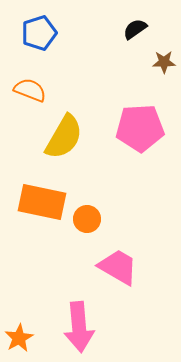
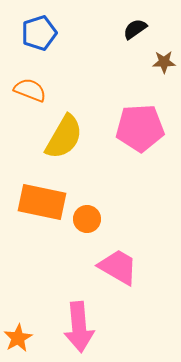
orange star: moved 1 px left
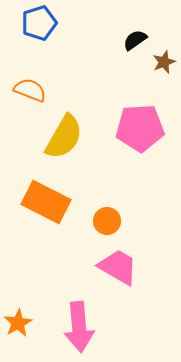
black semicircle: moved 11 px down
blue pentagon: moved 10 px up
brown star: rotated 20 degrees counterclockwise
orange rectangle: moved 4 px right; rotated 15 degrees clockwise
orange circle: moved 20 px right, 2 px down
orange star: moved 15 px up
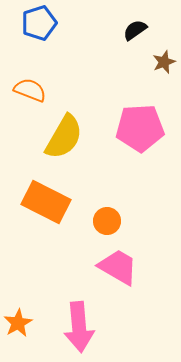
black semicircle: moved 10 px up
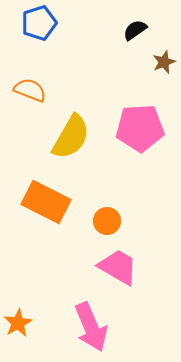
yellow semicircle: moved 7 px right
pink arrow: moved 12 px right; rotated 18 degrees counterclockwise
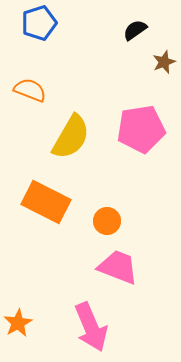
pink pentagon: moved 1 px right, 1 px down; rotated 6 degrees counterclockwise
pink trapezoid: rotated 9 degrees counterclockwise
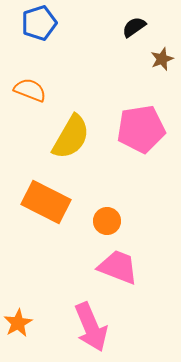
black semicircle: moved 1 px left, 3 px up
brown star: moved 2 px left, 3 px up
